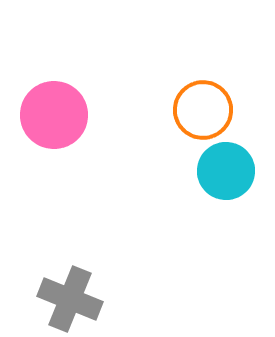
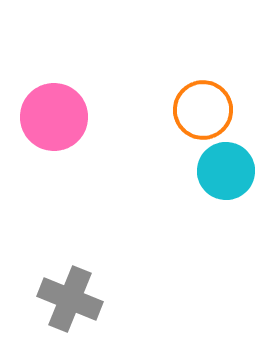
pink circle: moved 2 px down
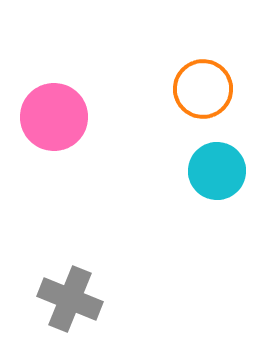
orange circle: moved 21 px up
cyan circle: moved 9 px left
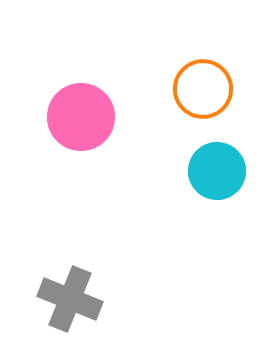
pink circle: moved 27 px right
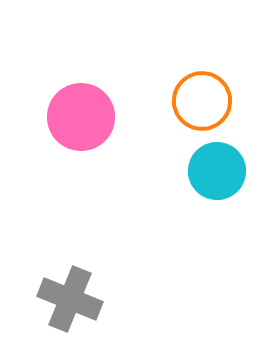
orange circle: moved 1 px left, 12 px down
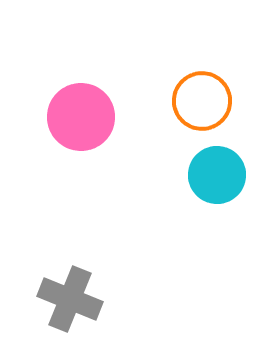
cyan circle: moved 4 px down
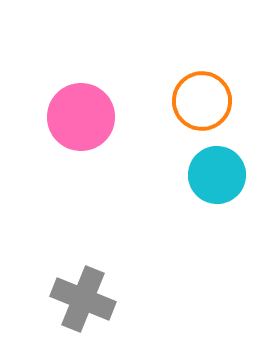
gray cross: moved 13 px right
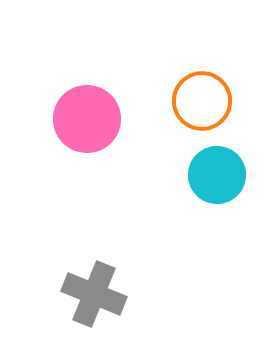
pink circle: moved 6 px right, 2 px down
gray cross: moved 11 px right, 5 px up
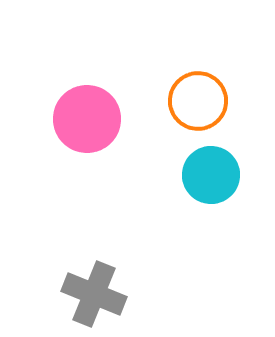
orange circle: moved 4 px left
cyan circle: moved 6 px left
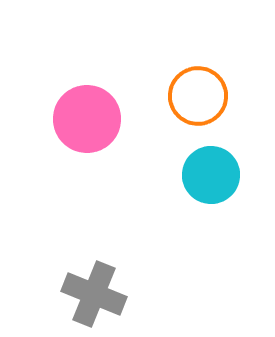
orange circle: moved 5 px up
